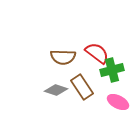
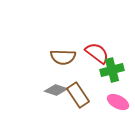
brown rectangle: moved 4 px left, 8 px down
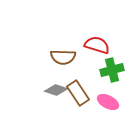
red semicircle: moved 8 px up; rotated 20 degrees counterclockwise
brown rectangle: moved 2 px up
pink ellipse: moved 10 px left
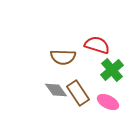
green cross: rotated 25 degrees counterclockwise
gray diamond: rotated 35 degrees clockwise
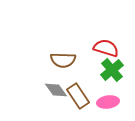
red semicircle: moved 9 px right, 3 px down
brown semicircle: moved 3 px down
brown rectangle: moved 3 px down
pink ellipse: rotated 35 degrees counterclockwise
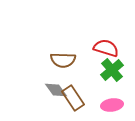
brown rectangle: moved 5 px left, 2 px down
pink ellipse: moved 4 px right, 3 px down
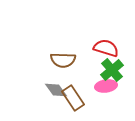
pink ellipse: moved 6 px left, 19 px up
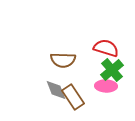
pink ellipse: rotated 10 degrees clockwise
gray diamond: rotated 15 degrees clockwise
brown rectangle: moved 1 px up
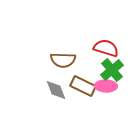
brown rectangle: moved 10 px right, 11 px up; rotated 30 degrees counterclockwise
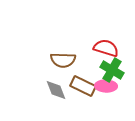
green cross: rotated 20 degrees counterclockwise
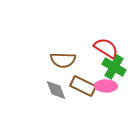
red semicircle: rotated 15 degrees clockwise
green cross: moved 2 px right, 3 px up
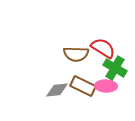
red semicircle: moved 3 px left
brown semicircle: moved 13 px right, 6 px up
green cross: moved 1 px right, 1 px down
gray diamond: moved 1 px right; rotated 75 degrees counterclockwise
